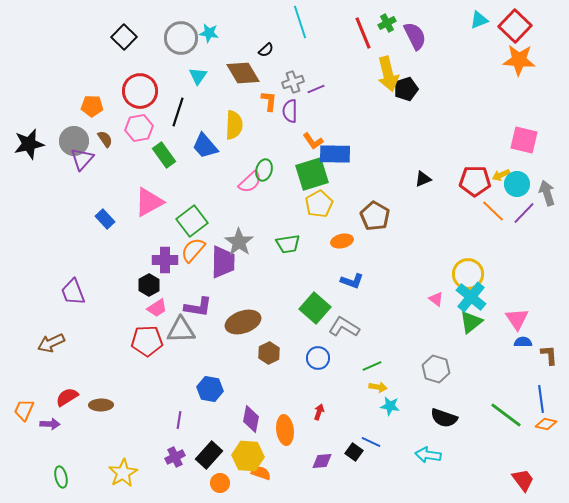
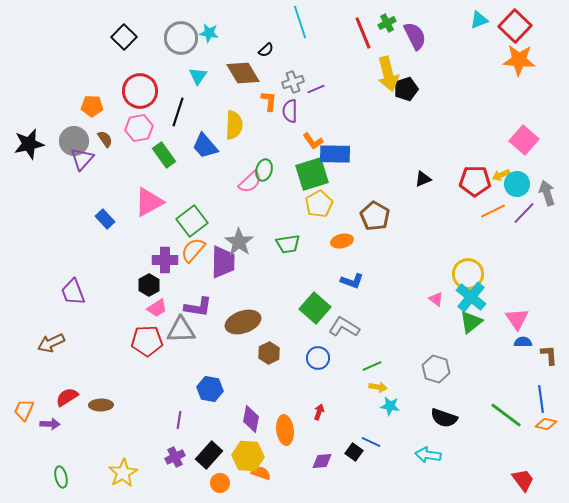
pink square at (524, 140): rotated 28 degrees clockwise
orange line at (493, 211): rotated 70 degrees counterclockwise
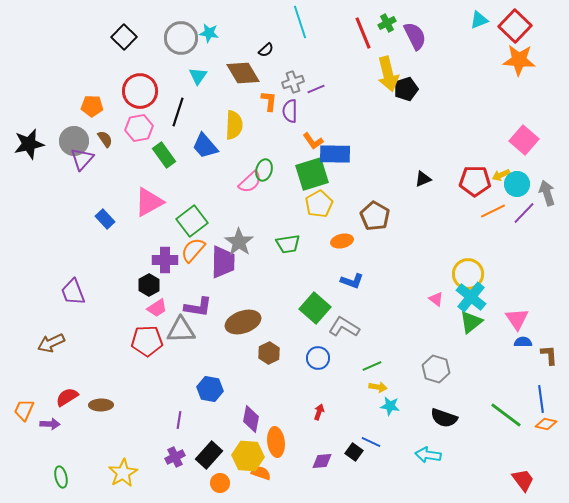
orange ellipse at (285, 430): moved 9 px left, 12 px down
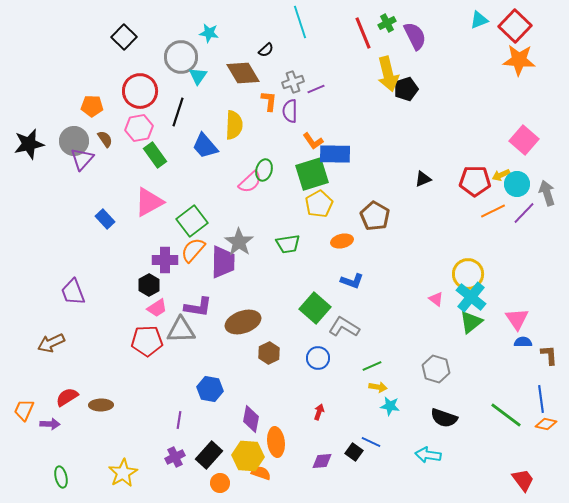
gray circle at (181, 38): moved 19 px down
green rectangle at (164, 155): moved 9 px left
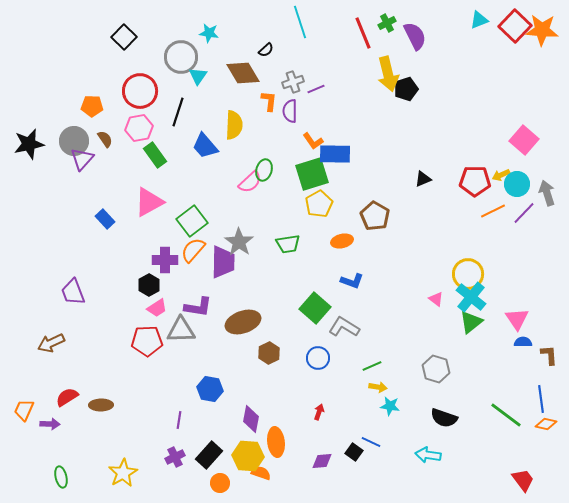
orange star at (519, 60): moved 23 px right, 30 px up
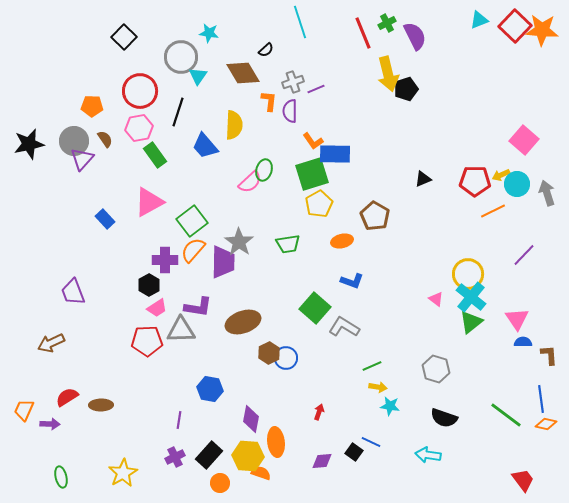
purple line at (524, 213): moved 42 px down
blue circle at (318, 358): moved 32 px left
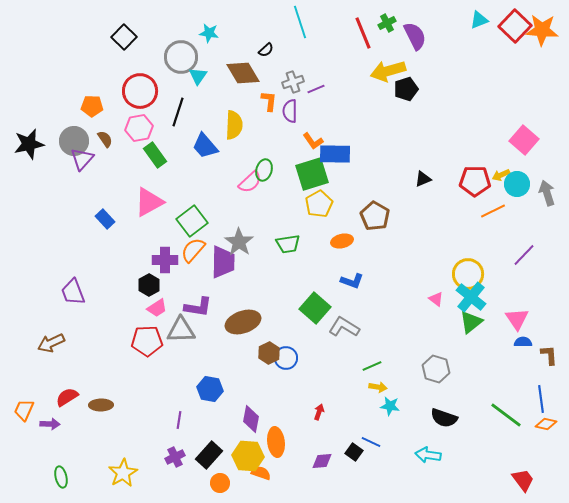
yellow arrow at (388, 74): moved 3 px up; rotated 88 degrees clockwise
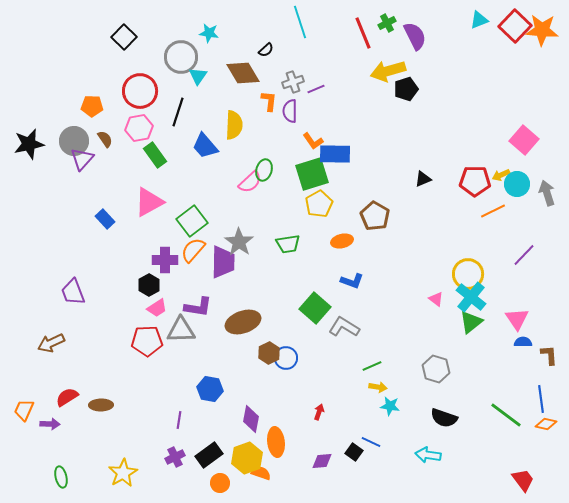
black rectangle at (209, 455): rotated 12 degrees clockwise
yellow hexagon at (248, 456): moved 1 px left, 2 px down; rotated 24 degrees counterclockwise
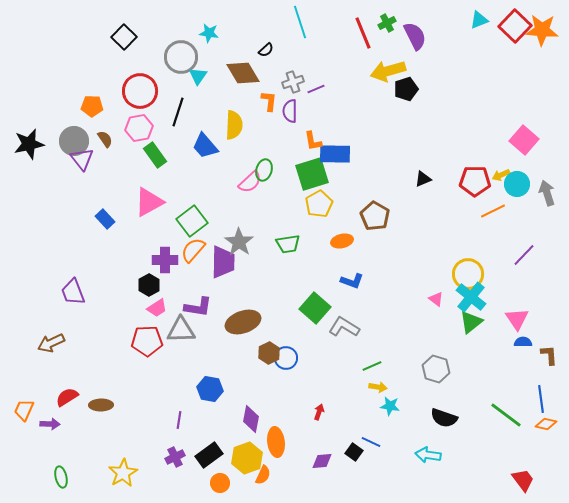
orange L-shape at (313, 141): rotated 25 degrees clockwise
purple triangle at (82, 159): rotated 20 degrees counterclockwise
orange semicircle at (261, 473): moved 2 px right, 2 px down; rotated 96 degrees clockwise
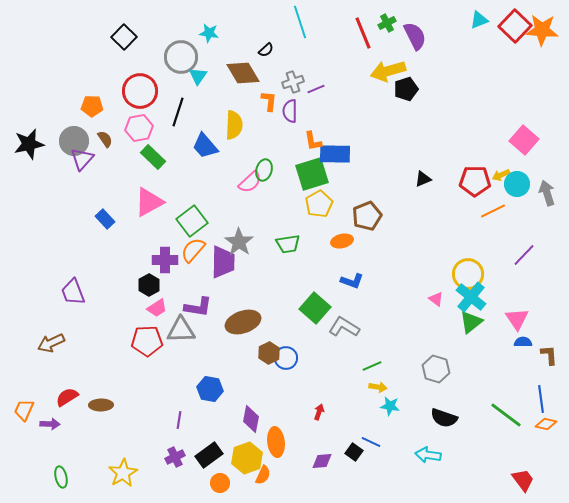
green rectangle at (155, 155): moved 2 px left, 2 px down; rotated 10 degrees counterclockwise
purple triangle at (82, 159): rotated 20 degrees clockwise
brown pentagon at (375, 216): moved 8 px left; rotated 20 degrees clockwise
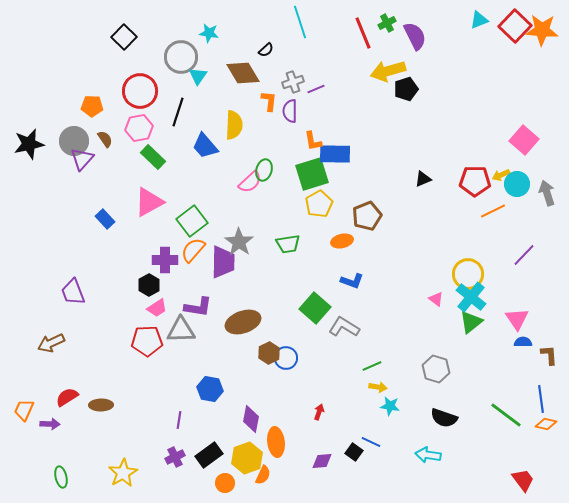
orange circle at (220, 483): moved 5 px right
